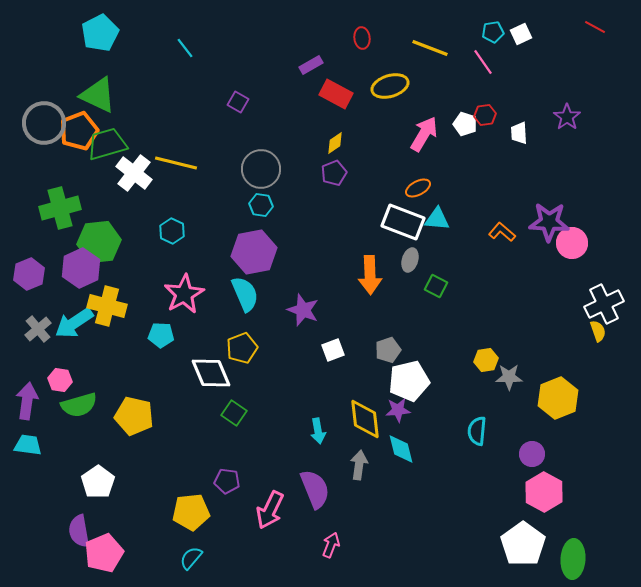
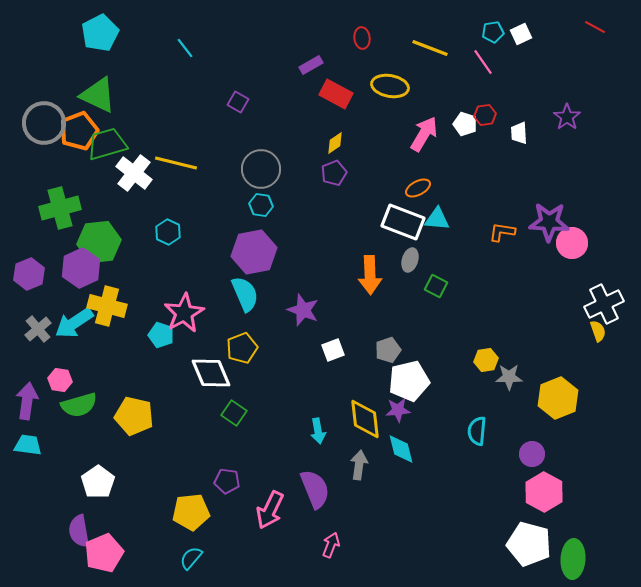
yellow ellipse at (390, 86): rotated 27 degrees clockwise
cyan hexagon at (172, 231): moved 4 px left, 1 px down
orange L-shape at (502, 232): rotated 32 degrees counterclockwise
pink star at (184, 294): moved 19 px down
cyan pentagon at (161, 335): rotated 15 degrees clockwise
white pentagon at (523, 544): moved 6 px right; rotated 21 degrees counterclockwise
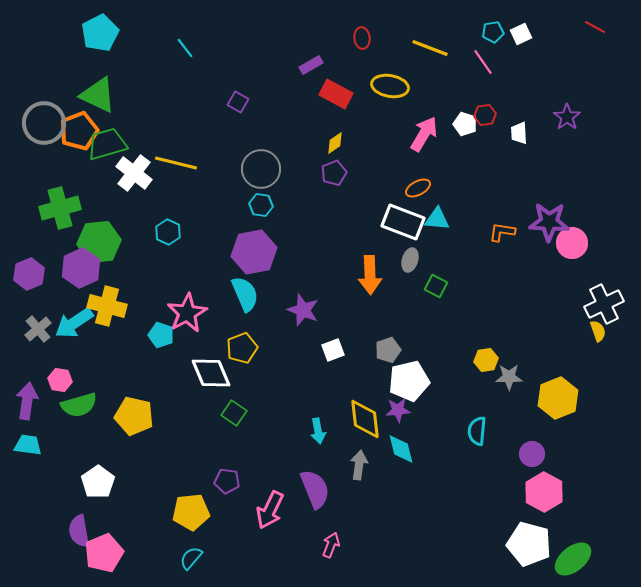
pink star at (184, 313): moved 3 px right
green ellipse at (573, 559): rotated 48 degrees clockwise
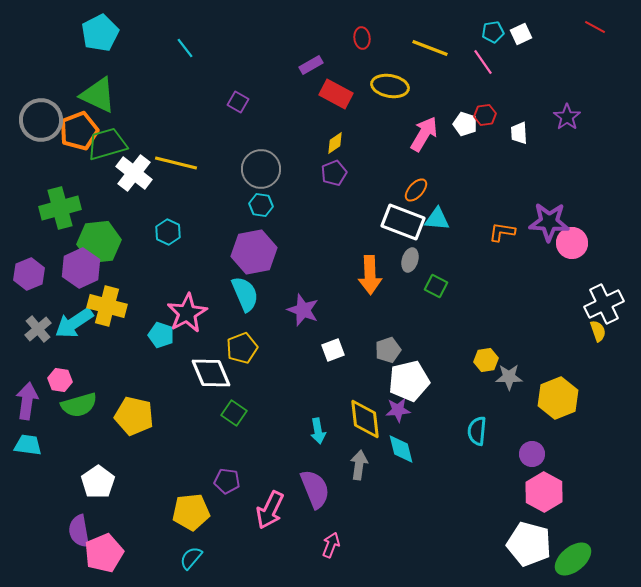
gray circle at (44, 123): moved 3 px left, 3 px up
orange ellipse at (418, 188): moved 2 px left, 2 px down; rotated 20 degrees counterclockwise
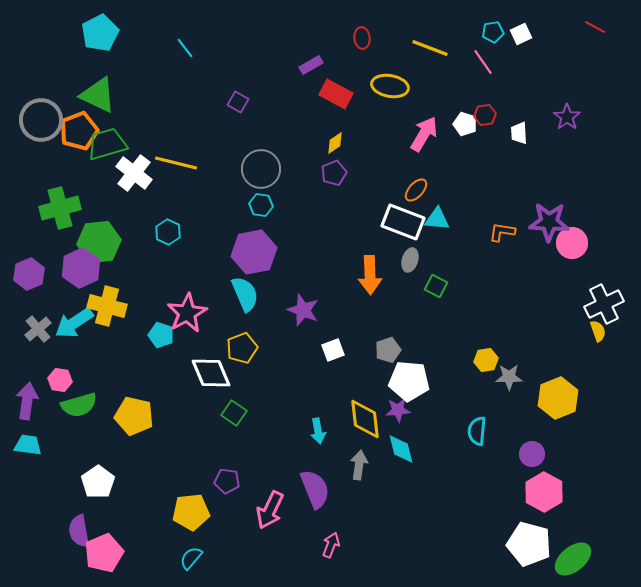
white pentagon at (409, 381): rotated 18 degrees clockwise
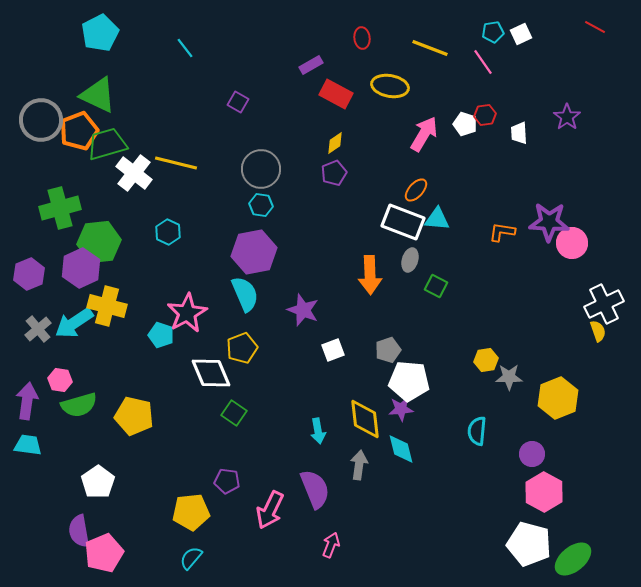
purple star at (398, 410): moved 3 px right, 1 px up
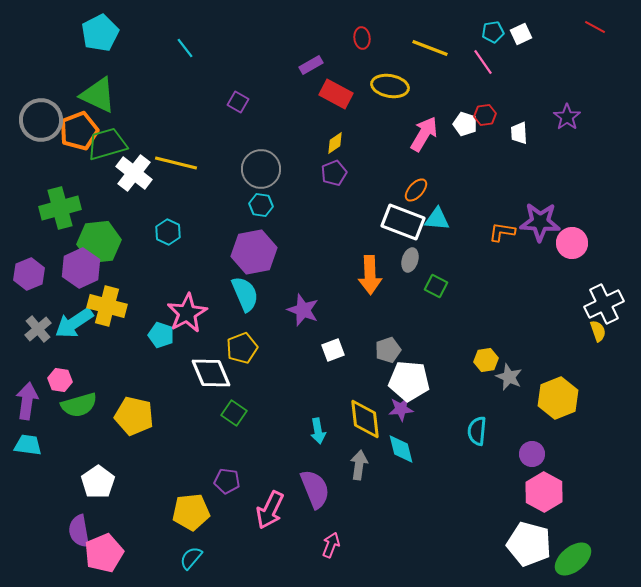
purple star at (549, 222): moved 9 px left
gray star at (509, 377): rotated 24 degrees clockwise
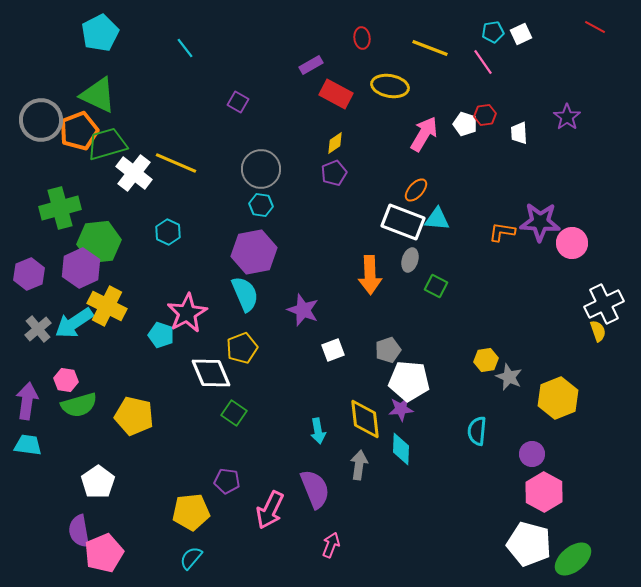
yellow line at (176, 163): rotated 9 degrees clockwise
yellow cross at (107, 306): rotated 12 degrees clockwise
pink hexagon at (60, 380): moved 6 px right
cyan diamond at (401, 449): rotated 16 degrees clockwise
